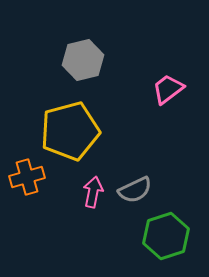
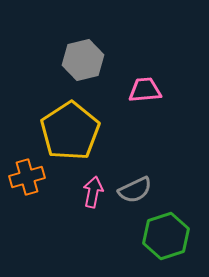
pink trapezoid: moved 23 px left, 1 px down; rotated 32 degrees clockwise
yellow pentagon: rotated 18 degrees counterclockwise
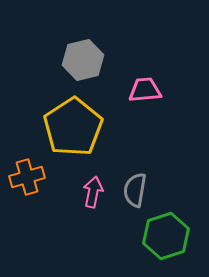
yellow pentagon: moved 3 px right, 4 px up
gray semicircle: rotated 124 degrees clockwise
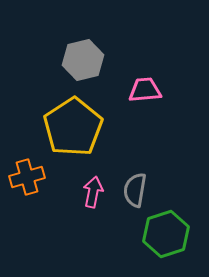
green hexagon: moved 2 px up
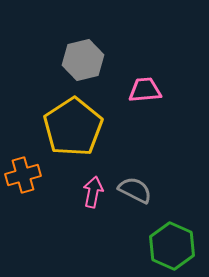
orange cross: moved 4 px left, 2 px up
gray semicircle: rotated 108 degrees clockwise
green hexagon: moved 6 px right, 12 px down; rotated 18 degrees counterclockwise
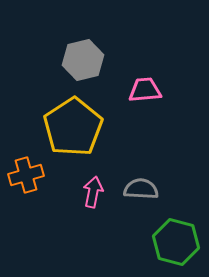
orange cross: moved 3 px right
gray semicircle: moved 6 px right, 1 px up; rotated 24 degrees counterclockwise
green hexagon: moved 4 px right, 4 px up; rotated 9 degrees counterclockwise
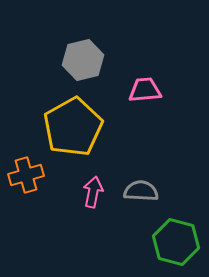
yellow pentagon: rotated 4 degrees clockwise
gray semicircle: moved 2 px down
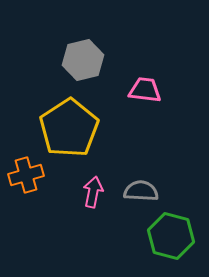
pink trapezoid: rotated 12 degrees clockwise
yellow pentagon: moved 4 px left, 1 px down; rotated 4 degrees counterclockwise
green hexagon: moved 5 px left, 6 px up
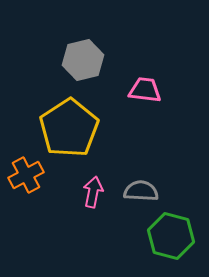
orange cross: rotated 12 degrees counterclockwise
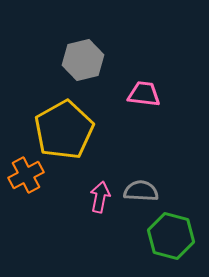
pink trapezoid: moved 1 px left, 4 px down
yellow pentagon: moved 5 px left, 2 px down; rotated 4 degrees clockwise
pink arrow: moved 7 px right, 5 px down
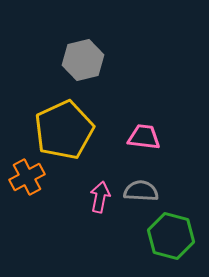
pink trapezoid: moved 43 px down
yellow pentagon: rotated 4 degrees clockwise
orange cross: moved 1 px right, 2 px down
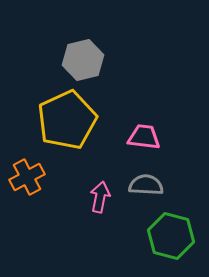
yellow pentagon: moved 3 px right, 10 px up
gray semicircle: moved 5 px right, 6 px up
